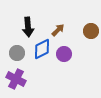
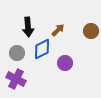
purple circle: moved 1 px right, 9 px down
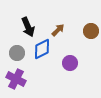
black arrow: rotated 18 degrees counterclockwise
purple circle: moved 5 px right
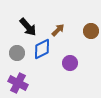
black arrow: rotated 18 degrees counterclockwise
purple cross: moved 2 px right, 4 px down
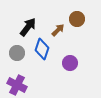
black arrow: rotated 102 degrees counterclockwise
brown circle: moved 14 px left, 12 px up
blue diamond: rotated 45 degrees counterclockwise
purple cross: moved 1 px left, 2 px down
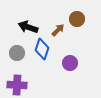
black arrow: rotated 108 degrees counterclockwise
purple cross: rotated 24 degrees counterclockwise
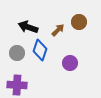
brown circle: moved 2 px right, 3 px down
blue diamond: moved 2 px left, 1 px down
